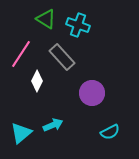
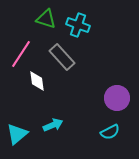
green triangle: rotated 15 degrees counterclockwise
white diamond: rotated 35 degrees counterclockwise
purple circle: moved 25 px right, 5 px down
cyan triangle: moved 4 px left, 1 px down
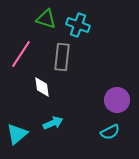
gray rectangle: rotated 48 degrees clockwise
white diamond: moved 5 px right, 6 px down
purple circle: moved 2 px down
cyan arrow: moved 2 px up
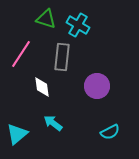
cyan cross: rotated 10 degrees clockwise
purple circle: moved 20 px left, 14 px up
cyan arrow: rotated 120 degrees counterclockwise
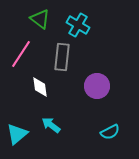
green triangle: moved 6 px left; rotated 20 degrees clockwise
white diamond: moved 2 px left
cyan arrow: moved 2 px left, 2 px down
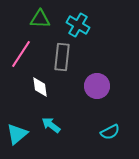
green triangle: rotated 35 degrees counterclockwise
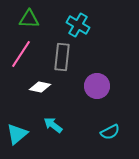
green triangle: moved 11 px left
white diamond: rotated 70 degrees counterclockwise
cyan arrow: moved 2 px right
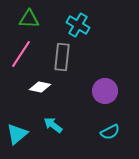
purple circle: moved 8 px right, 5 px down
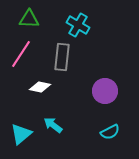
cyan triangle: moved 4 px right
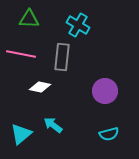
pink line: rotated 68 degrees clockwise
cyan semicircle: moved 1 px left, 2 px down; rotated 12 degrees clockwise
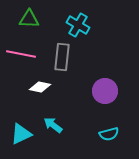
cyan triangle: rotated 15 degrees clockwise
